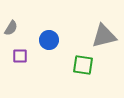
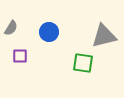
blue circle: moved 8 px up
green square: moved 2 px up
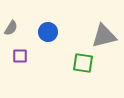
blue circle: moved 1 px left
